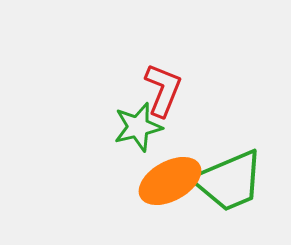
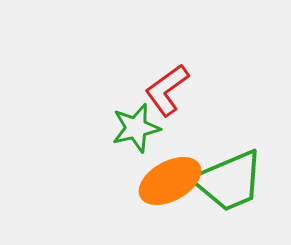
red L-shape: moved 4 px right; rotated 148 degrees counterclockwise
green star: moved 2 px left, 1 px down
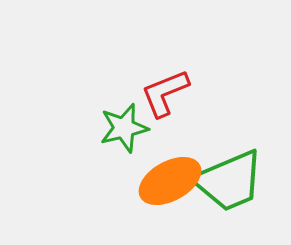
red L-shape: moved 2 px left, 3 px down; rotated 14 degrees clockwise
green star: moved 12 px left
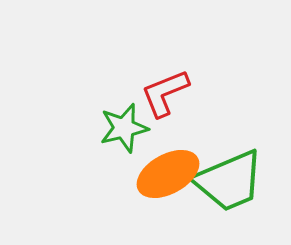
orange ellipse: moved 2 px left, 7 px up
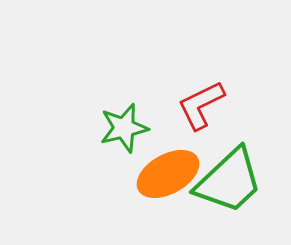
red L-shape: moved 36 px right, 12 px down; rotated 4 degrees counterclockwise
green trapezoid: rotated 20 degrees counterclockwise
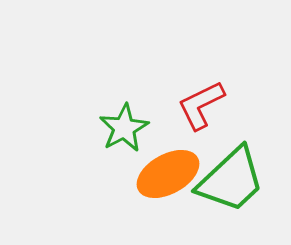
green star: rotated 15 degrees counterclockwise
green trapezoid: moved 2 px right, 1 px up
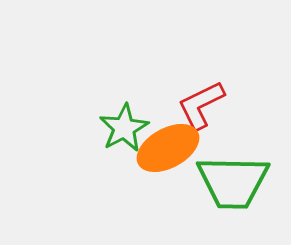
orange ellipse: moved 26 px up
green trapezoid: moved 2 px right, 2 px down; rotated 44 degrees clockwise
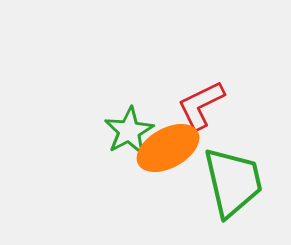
green star: moved 5 px right, 3 px down
green trapezoid: rotated 104 degrees counterclockwise
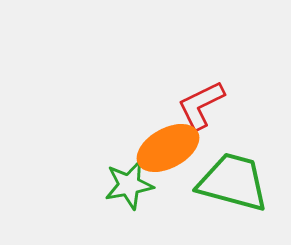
green star: moved 54 px down; rotated 18 degrees clockwise
green trapezoid: rotated 62 degrees counterclockwise
